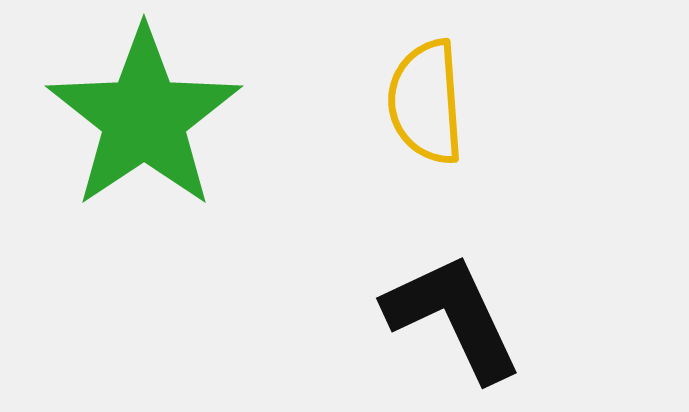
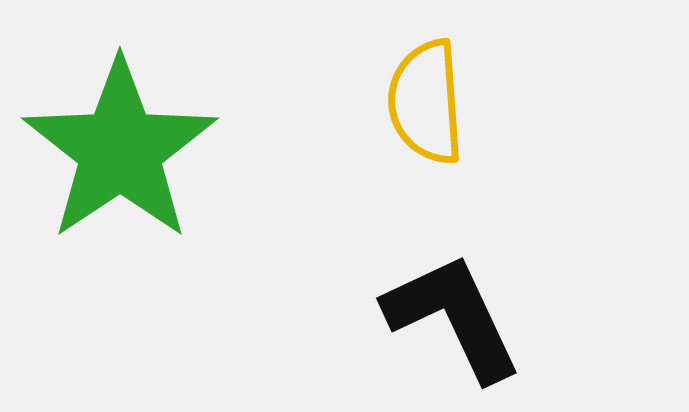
green star: moved 24 px left, 32 px down
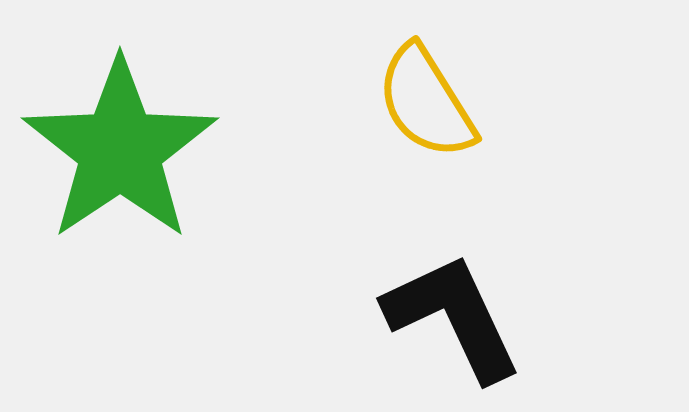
yellow semicircle: rotated 28 degrees counterclockwise
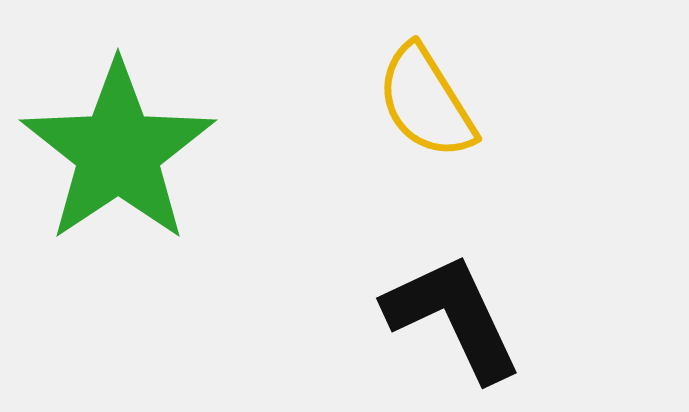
green star: moved 2 px left, 2 px down
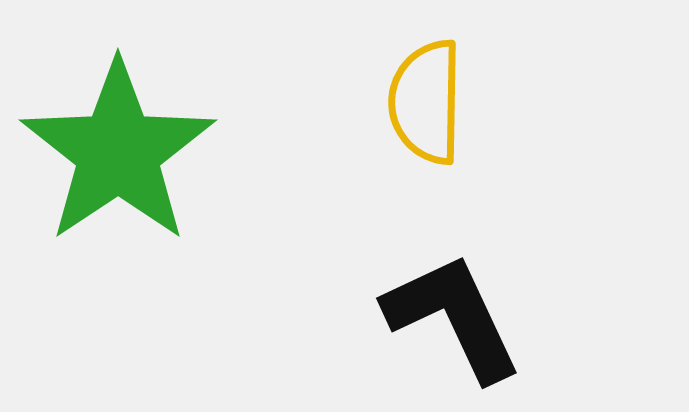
yellow semicircle: rotated 33 degrees clockwise
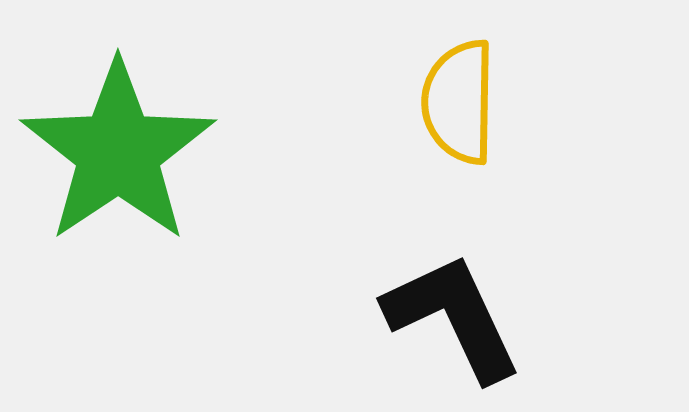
yellow semicircle: moved 33 px right
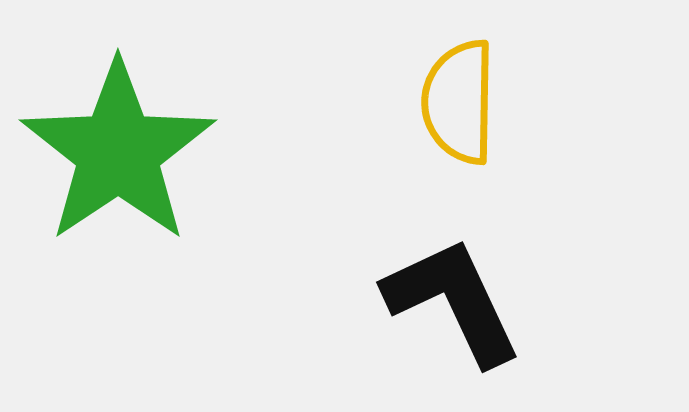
black L-shape: moved 16 px up
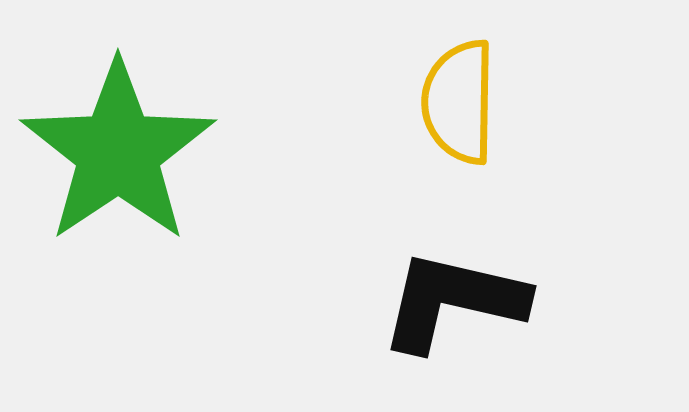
black L-shape: rotated 52 degrees counterclockwise
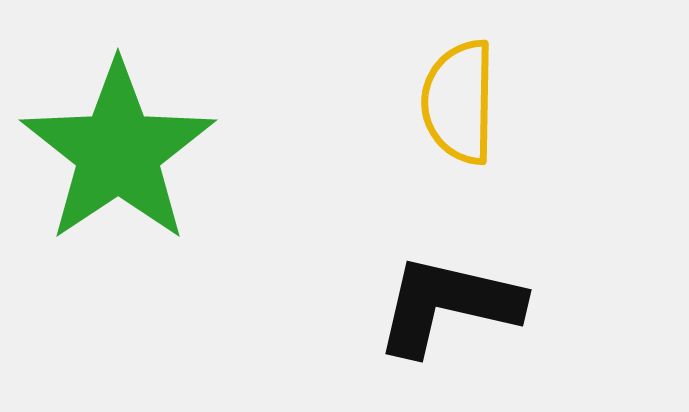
black L-shape: moved 5 px left, 4 px down
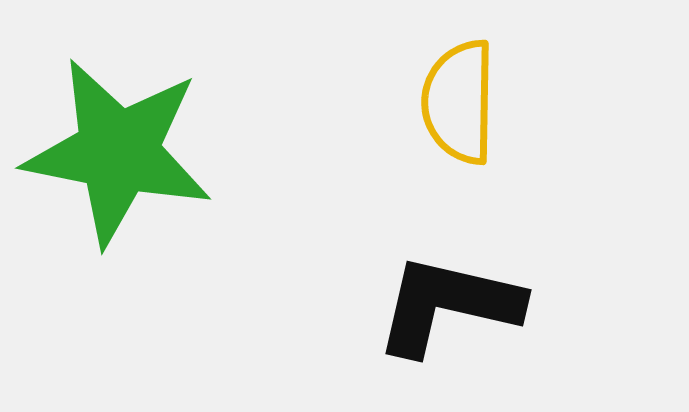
green star: rotated 27 degrees counterclockwise
